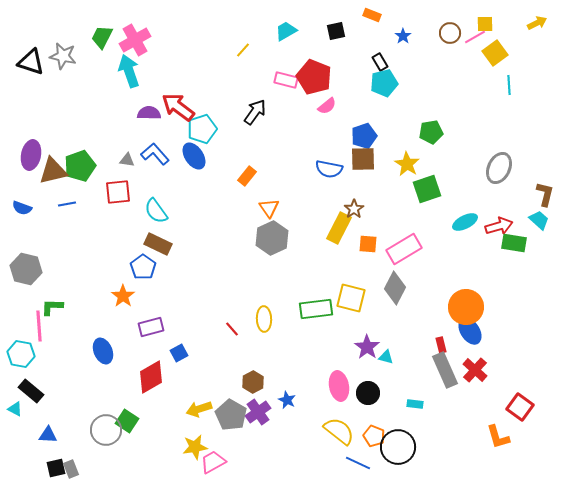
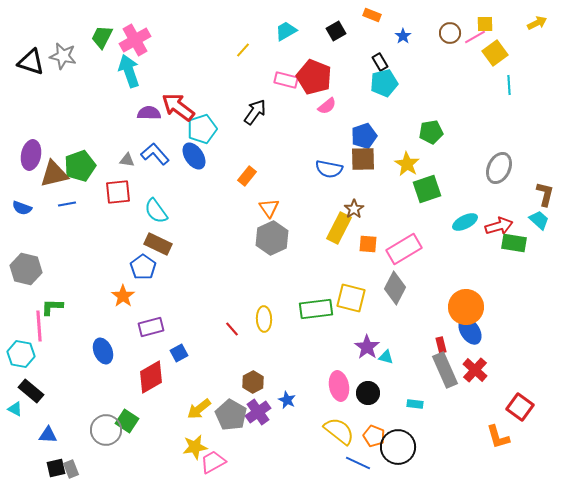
black square at (336, 31): rotated 18 degrees counterclockwise
brown triangle at (53, 171): moved 1 px right, 3 px down
yellow arrow at (199, 409): rotated 20 degrees counterclockwise
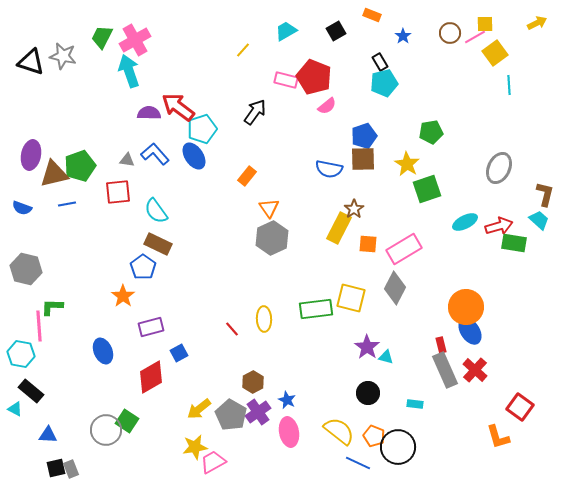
pink ellipse at (339, 386): moved 50 px left, 46 px down
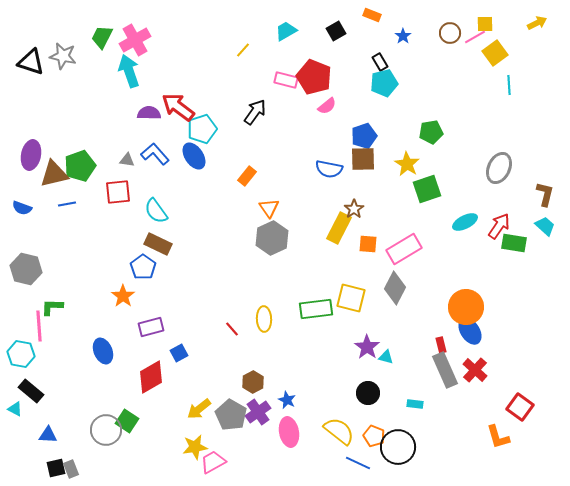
cyan trapezoid at (539, 220): moved 6 px right, 6 px down
red arrow at (499, 226): rotated 40 degrees counterclockwise
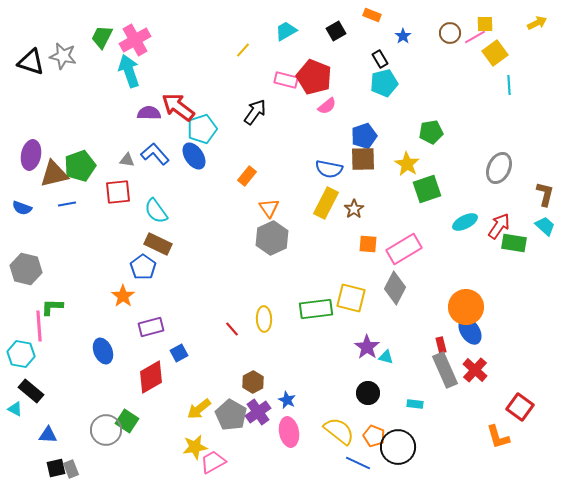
black rectangle at (380, 62): moved 3 px up
yellow rectangle at (339, 228): moved 13 px left, 25 px up
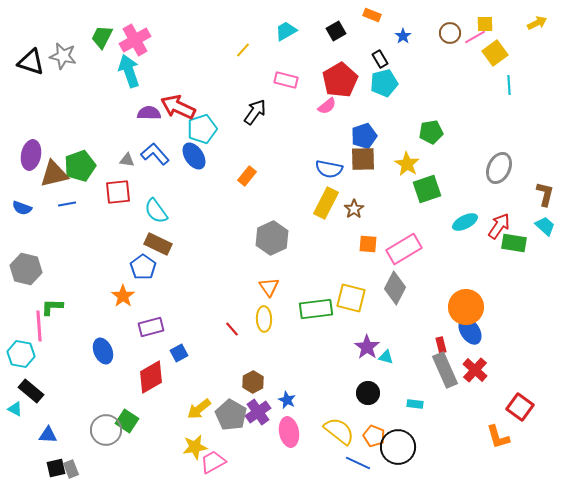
red pentagon at (314, 77): moved 26 px right, 3 px down; rotated 20 degrees clockwise
red arrow at (178, 107): rotated 12 degrees counterclockwise
orange triangle at (269, 208): moved 79 px down
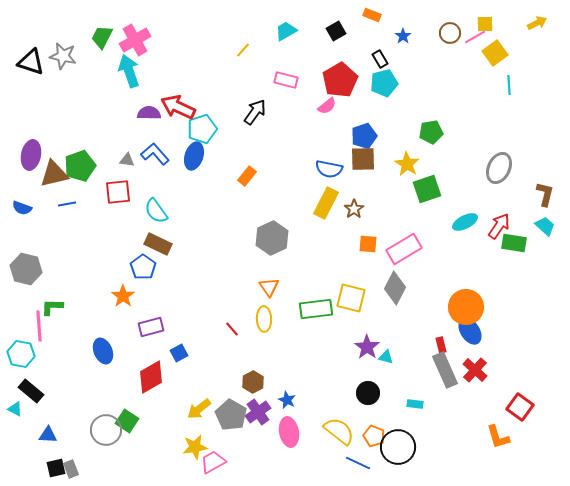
blue ellipse at (194, 156): rotated 52 degrees clockwise
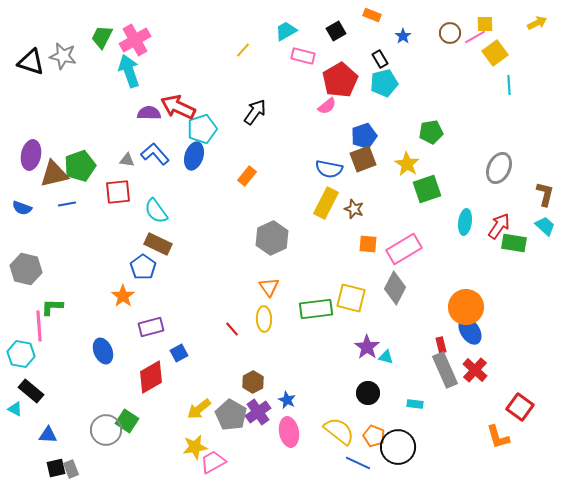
pink rectangle at (286, 80): moved 17 px right, 24 px up
brown square at (363, 159): rotated 20 degrees counterclockwise
brown star at (354, 209): rotated 18 degrees counterclockwise
cyan ellipse at (465, 222): rotated 55 degrees counterclockwise
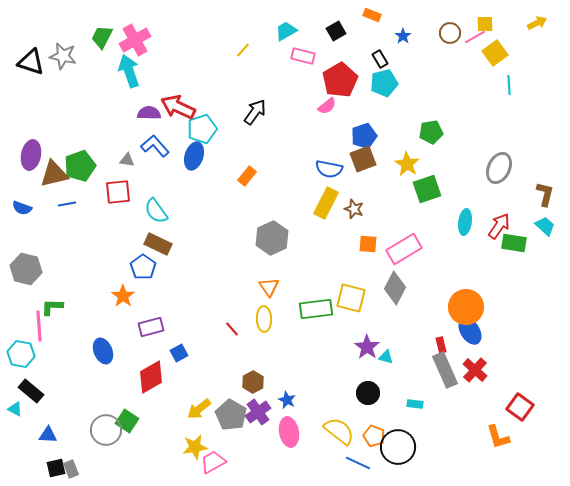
blue L-shape at (155, 154): moved 8 px up
